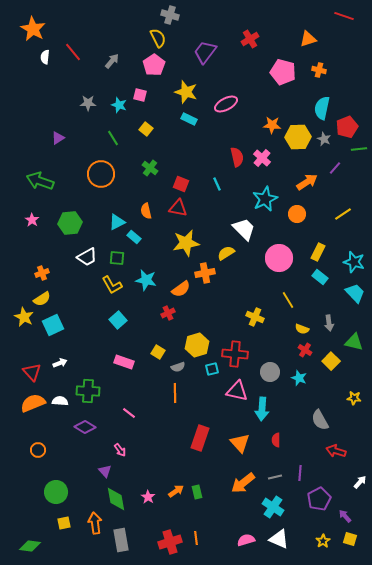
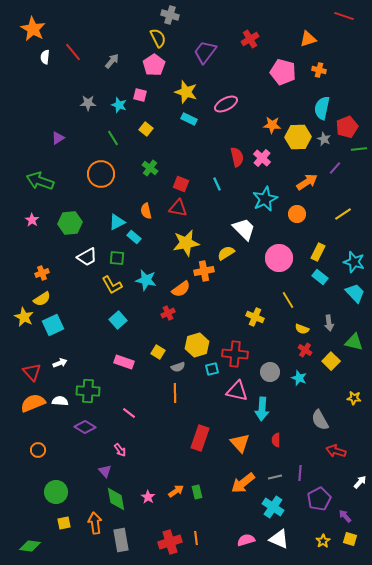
orange cross at (205, 273): moved 1 px left, 2 px up
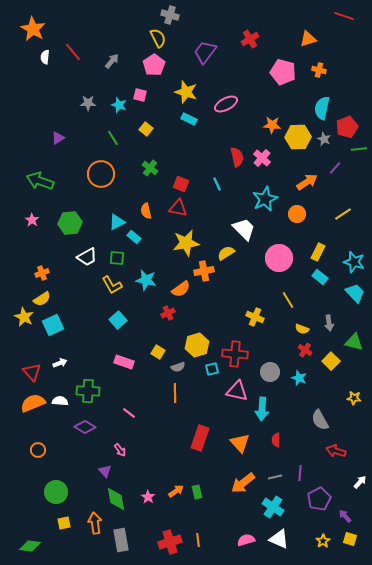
orange line at (196, 538): moved 2 px right, 2 px down
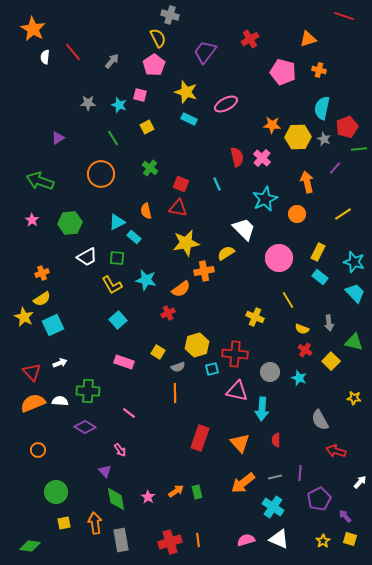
yellow square at (146, 129): moved 1 px right, 2 px up; rotated 24 degrees clockwise
orange arrow at (307, 182): rotated 70 degrees counterclockwise
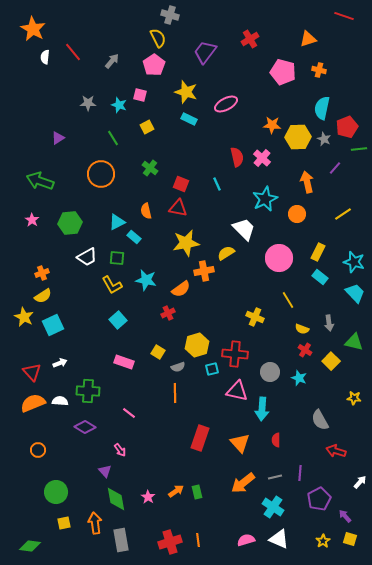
yellow semicircle at (42, 299): moved 1 px right, 3 px up
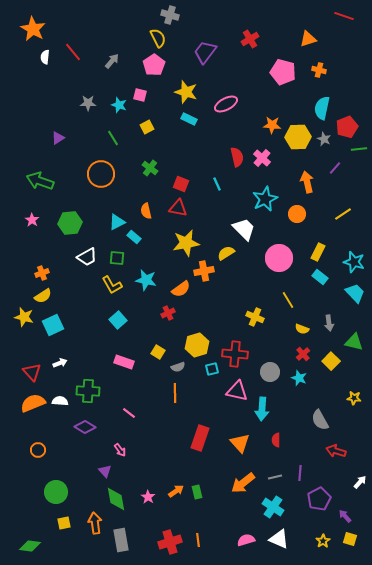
yellow star at (24, 317): rotated 12 degrees counterclockwise
red cross at (305, 350): moved 2 px left, 4 px down; rotated 16 degrees clockwise
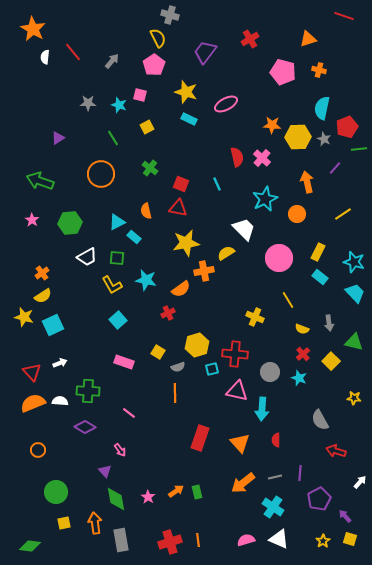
orange cross at (42, 273): rotated 16 degrees counterclockwise
